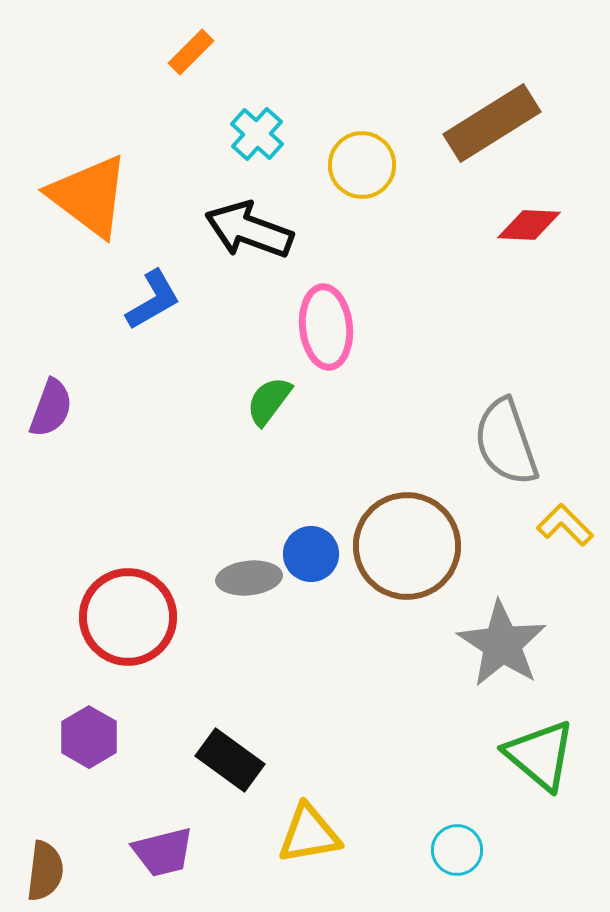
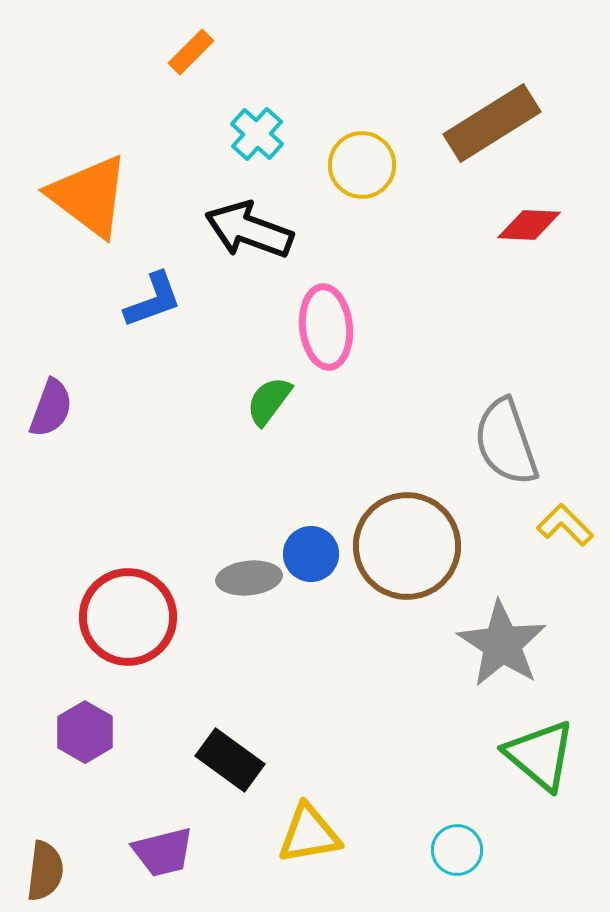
blue L-shape: rotated 10 degrees clockwise
purple hexagon: moved 4 px left, 5 px up
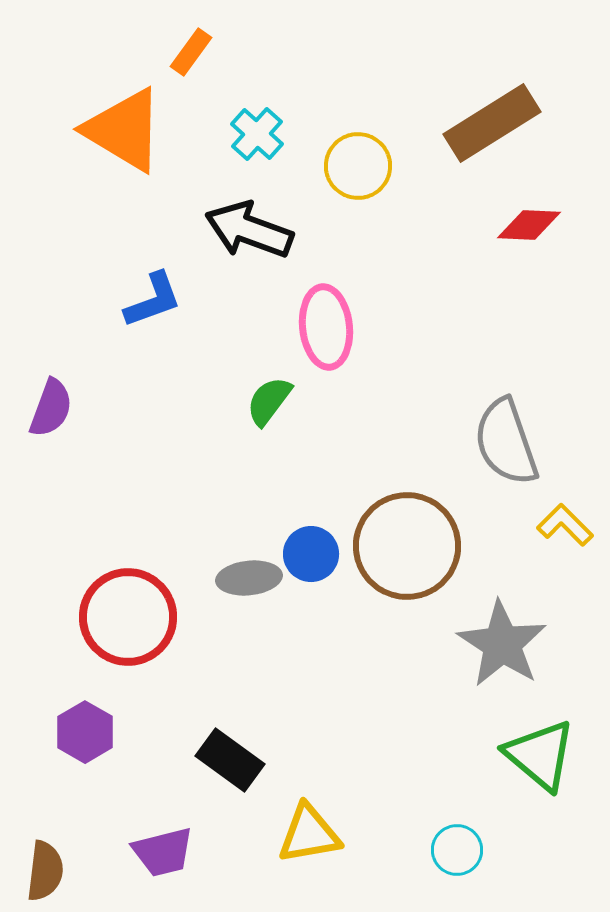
orange rectangle: rotated 9 degrees counterclockwise
yellow circle: moved 4 px left, 1 px down
orange triangle: moved 35 px right, 66 px up; rotated 6 degrees counterclockwise
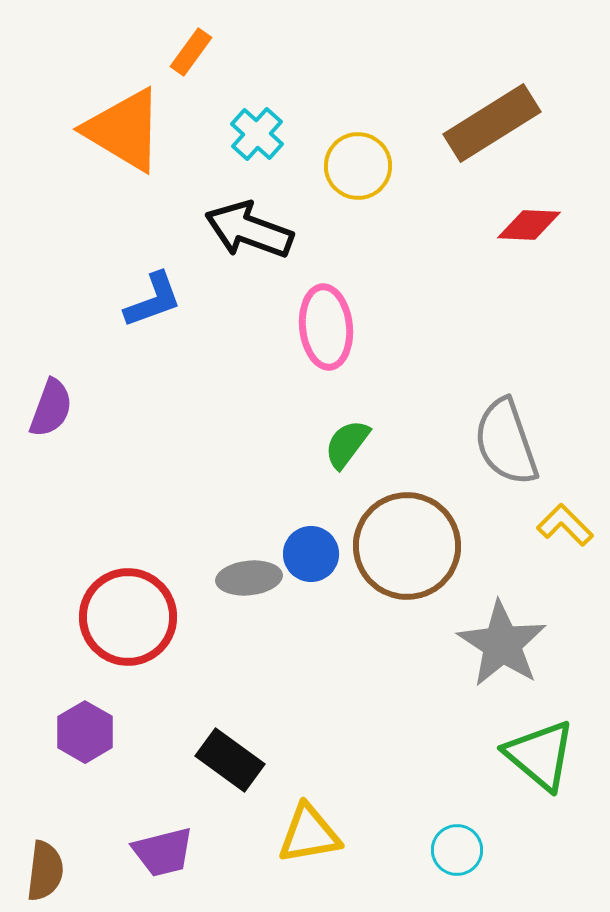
green semicircle: moved 78 px right, 43 px down
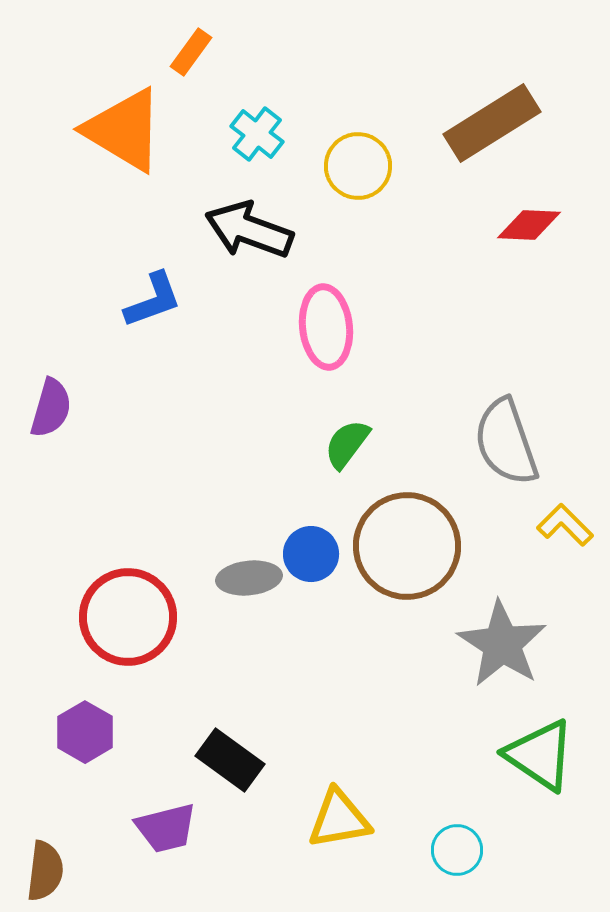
cyan cross: rotated 4 degrees counterclockwise
purple semicircle: rotated 4 degrees counterclockwise
green triangle: rotated 6 degrees counterclockwise
yellow triangle: moved 30 px right, 15 px up
purple trapezoid: moved 3 px right, 24 px up
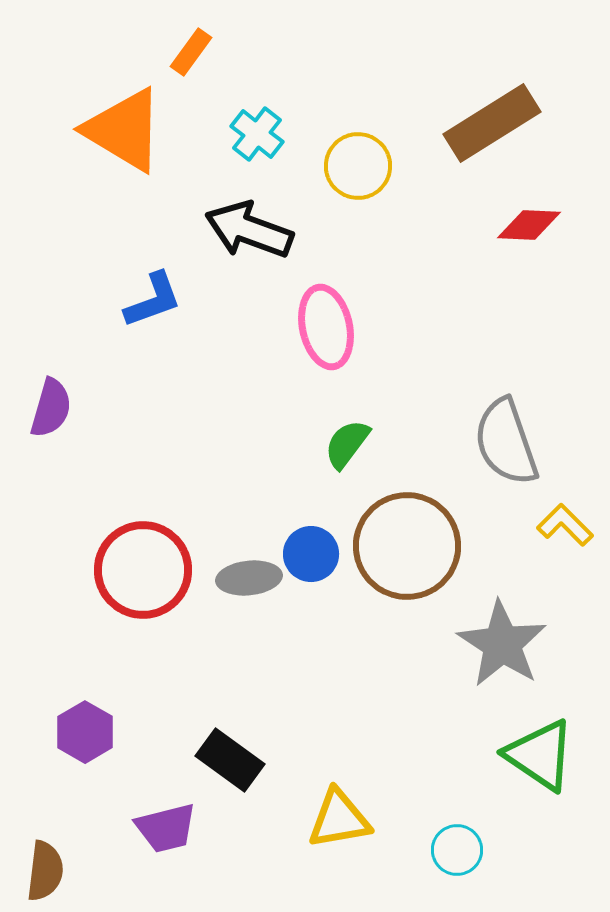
pink ellipse: rotated 6 degrees counterclockwise
red circle: moved 15 px right, 47 px up
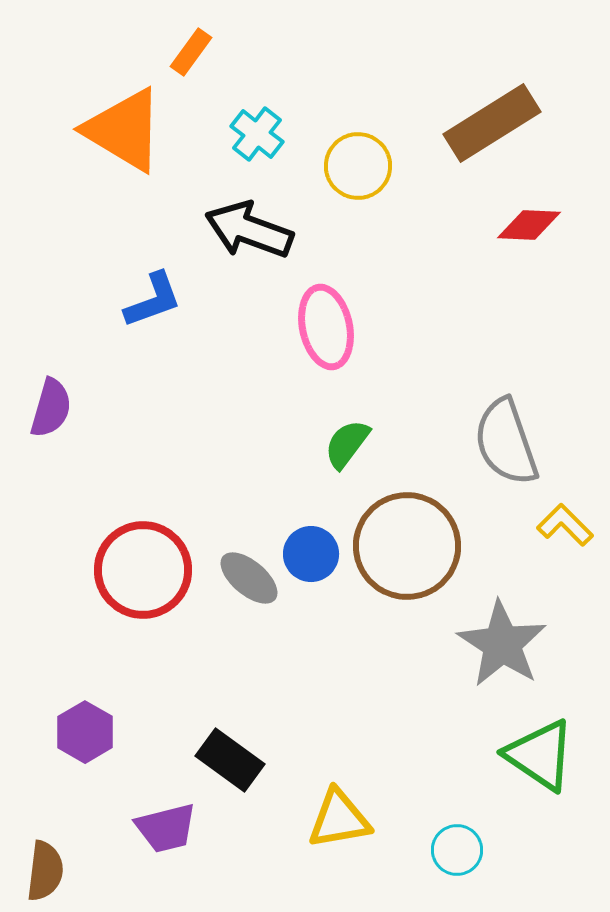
gray ellipse: rotated 46 degrees clockwise
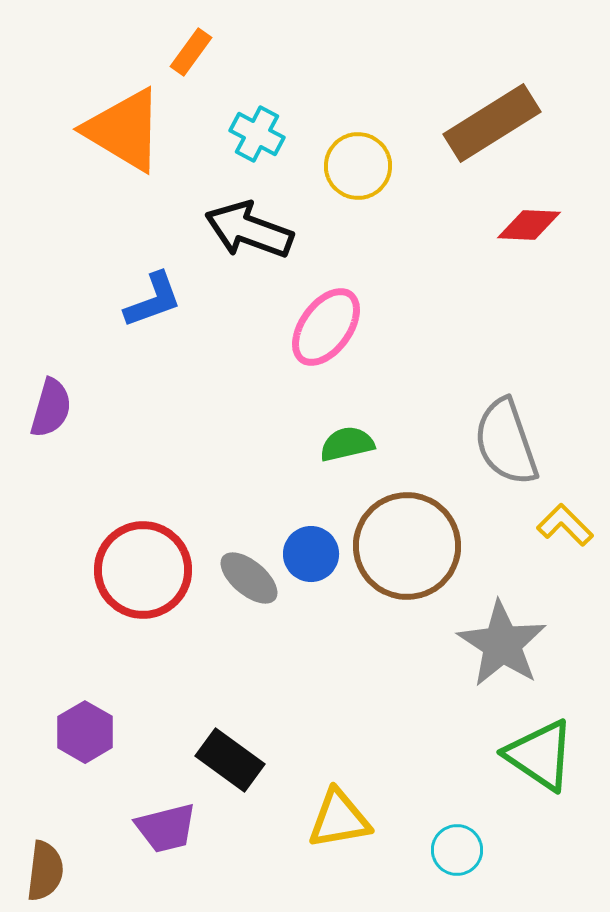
cyan cross: rotated 10 degrees counterclockwise
pink ellipse: rotated 48 degrees clockwise
green semicircle: rotated 40 degrees clockwise
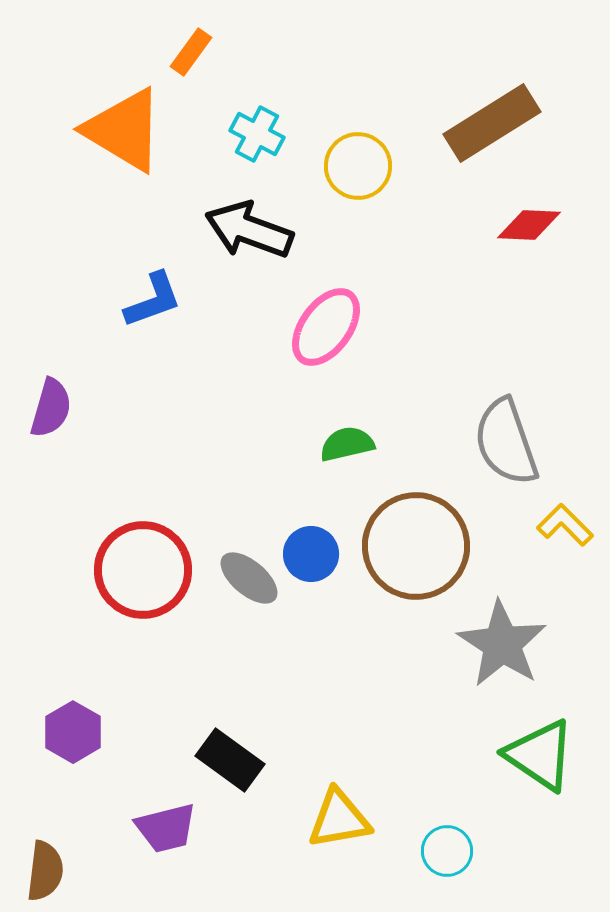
brown circle: moved 9 px right
purple hexagon: moved 12 px left
cyan circle: moved 10 px left, 1 px down
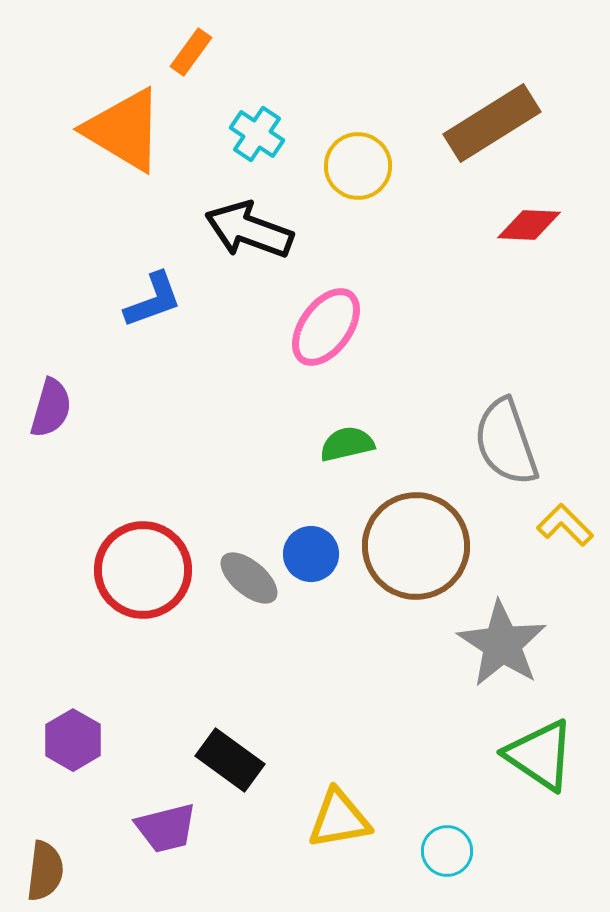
cyan cross: rotated 6 degrees clockwise
purple hexagon: moved 8 px down
